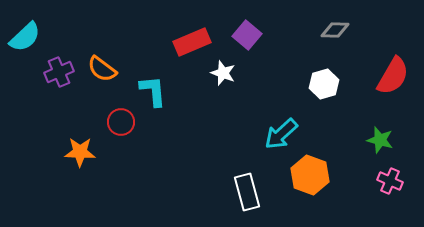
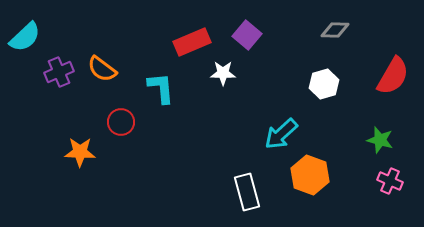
white star: rotated 20 degrees counterclockwise
cyan L-shape: moved 8 px right, 3 px up
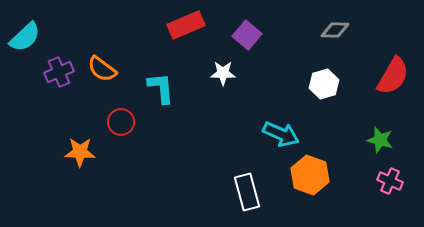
red rectangle: moved 6 px left, 17 px up
cyan arrow: rotated 114 degrees counterclockwise
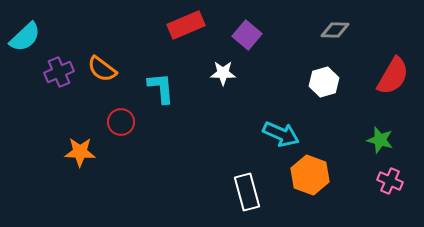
white hexagon: moved 2 px up
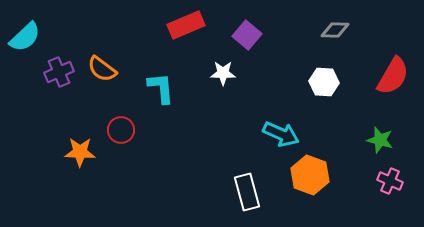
white hexagon: rotated 20 degrees clockwise
red circle: moved 8 px down
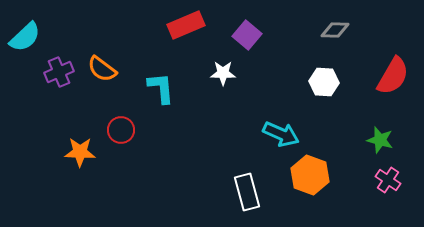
pink cross: moved 2 px left, 1 px up; rotated 10 degrees clockwise
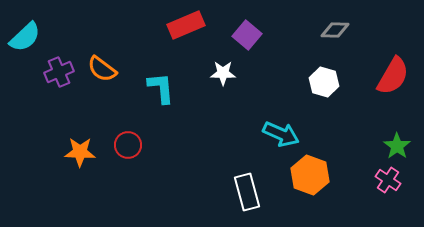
white hexagon: rotated 12 degrees clockwise
red circle: moved 7 px right, 15 px down
green star: moved 17 px right, 6 px down; rotated 20 degrees clockwise
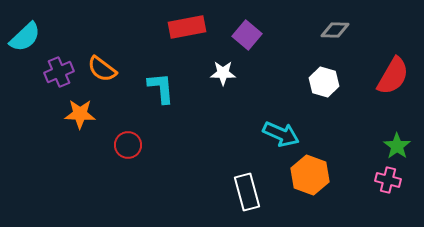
red rectangle: moved 1 px right, 2 px down; rotated 12 degrees clockwise
orange star: moved 38 px up
pink cross: rotated 20 degrees counterclockwise
